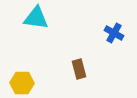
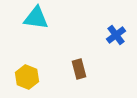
blue cross: moved 2 px right, 2 px down; rotated 24 degrees clockwise
yellow hexagon: moved 5 px right, 6 px up; rotated 20 degrees clockwise
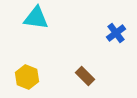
blue cross: moved 2 px up
brown rectangle: moved 6 px right, 7 px down; rotated 30 degrees counterclockwise
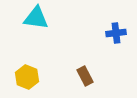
blue cross: rotated 30 degrees clockwise
brown rectangle: rotated 18 degrees clockwise
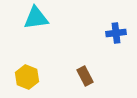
cyan triangle: rotated 16 degrees counterclockwise
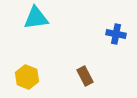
blue cross: moved 1 px down; rotated 18 degrees clockwise
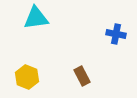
brown rectangle: moved 3 px left
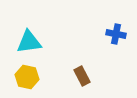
cyan triangle: moved 7 px left, 24 px down
yellow hexagon: rotated 10 degrees counterclockwise
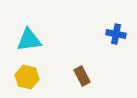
cyan triangle: moved 2 px up
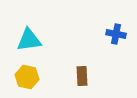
brown rectangle: rotated 24 degrees clockwise
